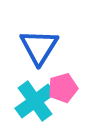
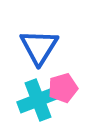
cyan cross: moved 3 px right, 1 px up; rotated 15 degrees clockwise
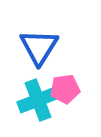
pink pentagon: moved 2 px right, 1 px down; rotated 8 degrees clockwise
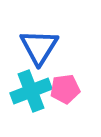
cyan cross: moved 7 px left, 9 px up
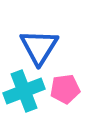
cyan cross: moved 7 px left
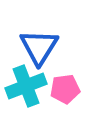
cyan cross: moved 2 px right, 5 px up
